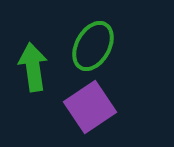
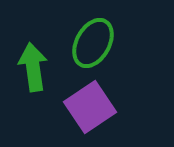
green ellipse: moved 3 px up
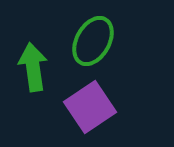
green ellipse: moved 2 px up
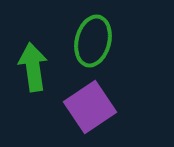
green ellipse: rotated 15 degrees counterclockwise
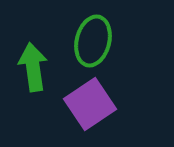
purple square: moved 3 px up
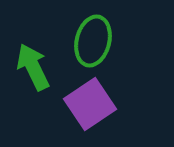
green arrow: rotated 18 degrees counterclockwise
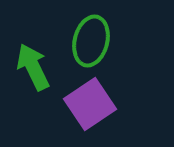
green ellipse: moved 2 px left
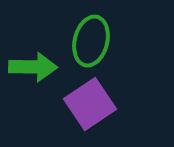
green arrow: rotated 117 degrees clockwise
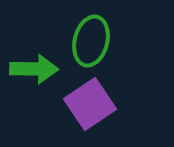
green arrow: moved 1 px right, 2 px down
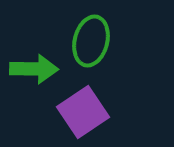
purple square: moved 7 px left, 8 px down
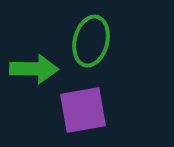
purple square: moved 2 px up; rotated 24 degrees clockwise
